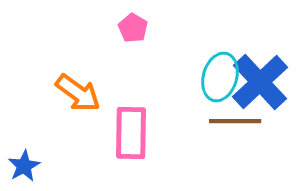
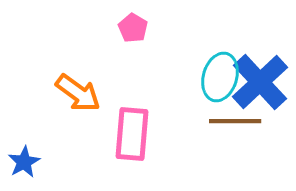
pink rectangle: moved 1 px right, 1 px down; rotated 4 degrees clockwise
blue star: moved 4 px up
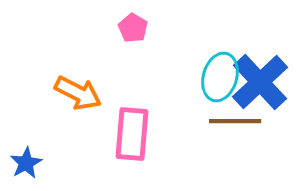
orange arrow: rotated 9 degrees counterclockwise
blue star: moved 2 px right, 1 px down
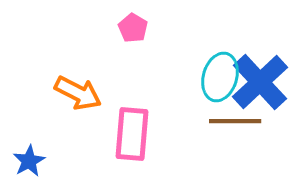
blue star: moved 3 px right, 2 px up
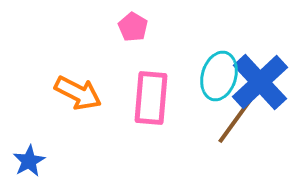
pink pentagon: moved 1 px up
cyan ellipse: moved 1 px left, 1 px up
brown line: rotated 54 degrees counterclockwise
pink rectangle: moved 19 px right, 36 px up
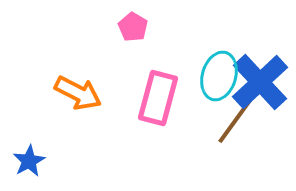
pink rectangle: moved 7 px right; rotated 10 degrees clockwise
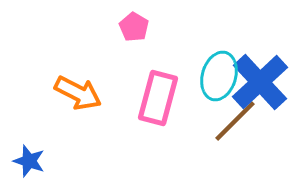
pink pentagon: moved 1 px right
brown line: rotated 9 degrees clockwise
blue star: rotated 24 degrees counterclockwise
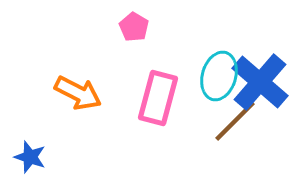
blue cross: rotated 6 degrees counterclockwise
blue star: moved 1 px right, 4 px up
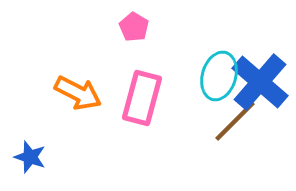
pink rectangle: moved 16 px left
